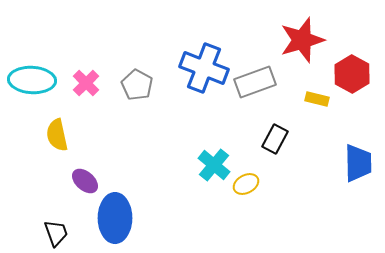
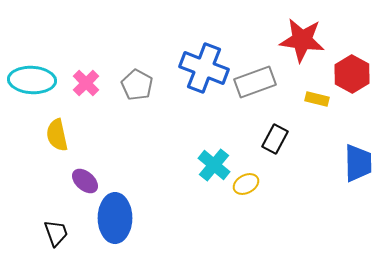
red star: rotated 24 degrees clockwise
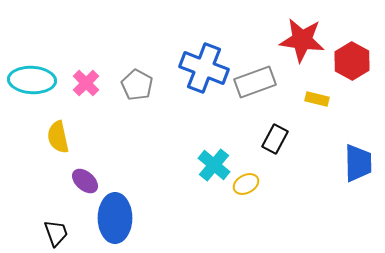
red hexagon: moved 13 px up
yellow semicircle: moved 1 px right, 2 px down
